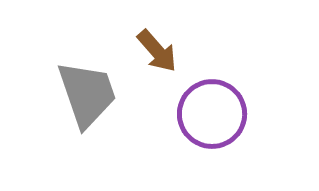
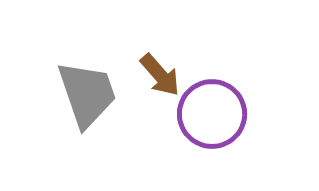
brown arrow: moved 3 px right, 24 px down
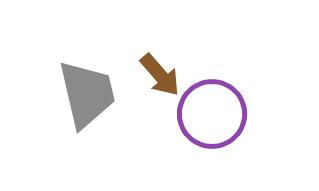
gray trapezoid: rotated 6 degrees clockwise
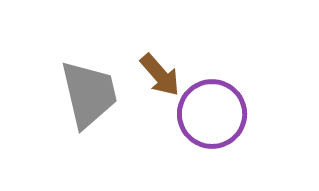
gray trapezoid: moved 2 px right
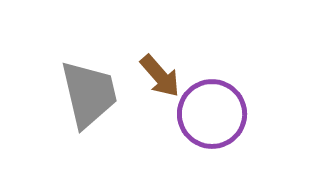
brown arrow: moved 1 px down
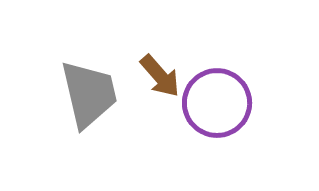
purple circle: moved 5 px right, 11 px up
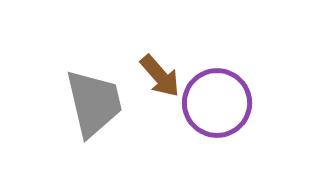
gray trapezoid: moved 5 px right, 9 px down
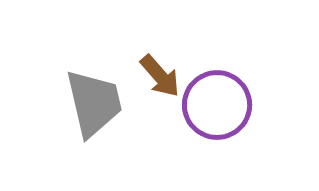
purple circle: moved 2 px down
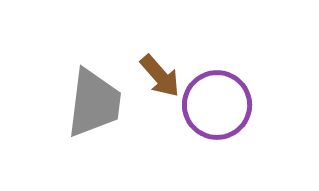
gray trapezoid: rotated 20 degrees clockwise
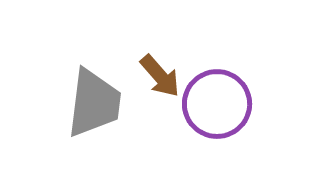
purple circle: moved 1 px up
